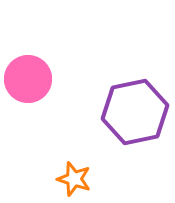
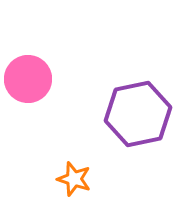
purple hexagon: moved 3 px right, 2 px down
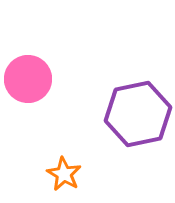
orange star: moved 10 px left, 5 px up; rotated 12 degrees clockwise
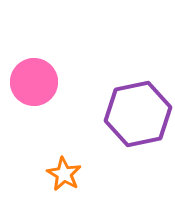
pink circle: moved 6 px right, 3 px down
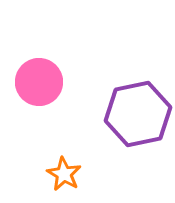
pink circle: moved 5 px right
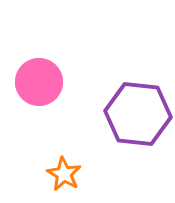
purple hexagon: rotated 18 degrees clockwise
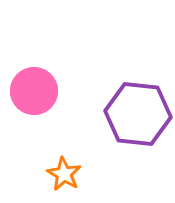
pink circle: moved 5 px left, 9 px down
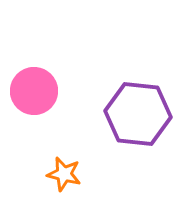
orange star: rotated 16 degrees counterclockwise
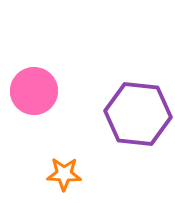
orange star: rotated 12 degrees counterclockwise
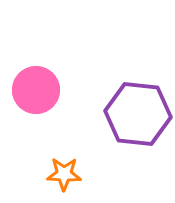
pink circle: moved 2 px right, 1 px up
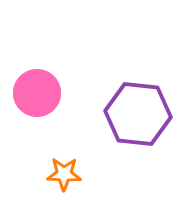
pink circle: moved 1 px right, 3 px down
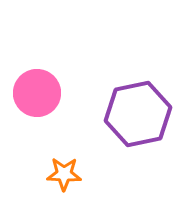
purple hexagon: rotated 18 degrees counterclockwise
